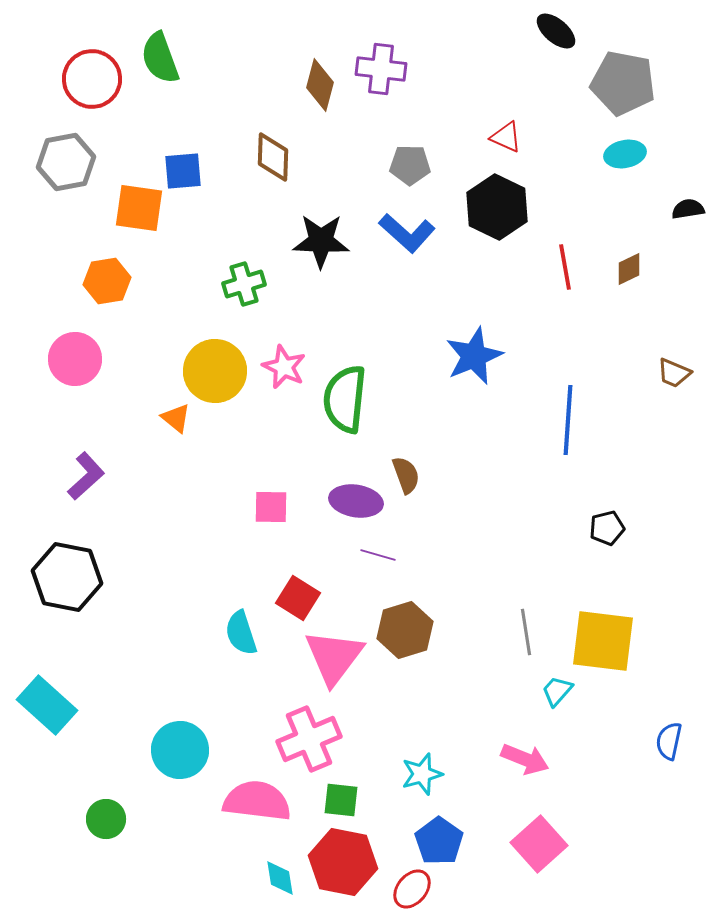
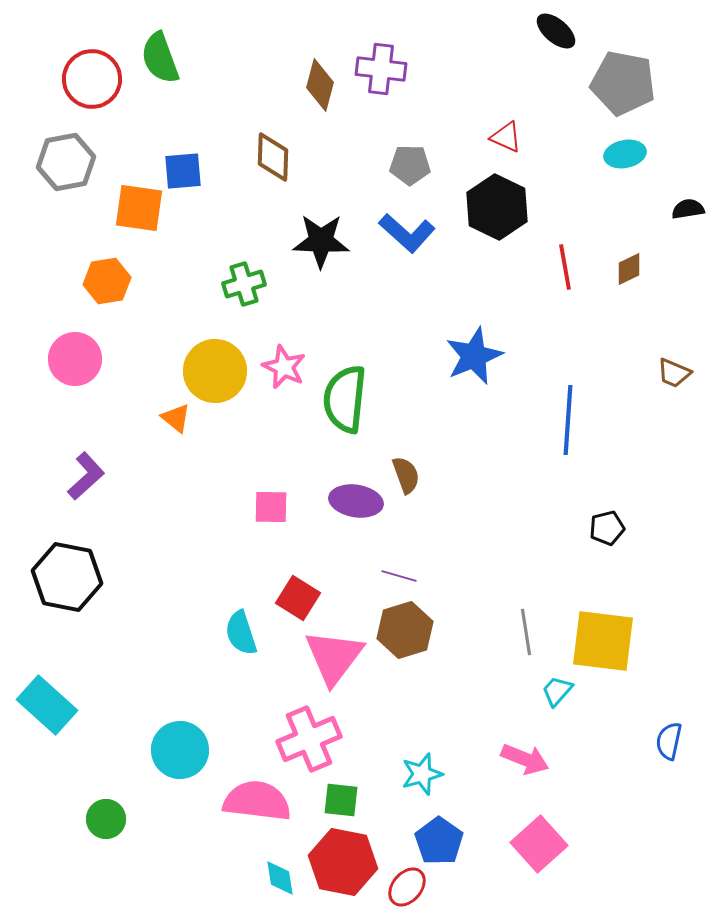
purple line at (378, 555): moved 21 px right, 21 px down
red ellipse at (412, 889): moved 5 px left, 2 px up
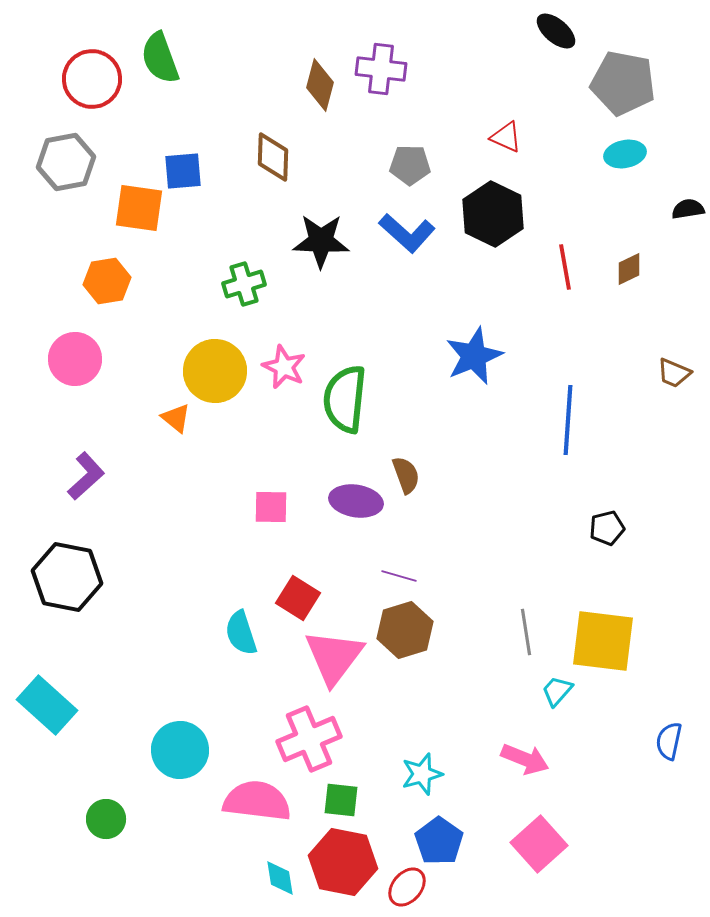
black hexagon at (497, 207): moved 4 px left, 7 px down
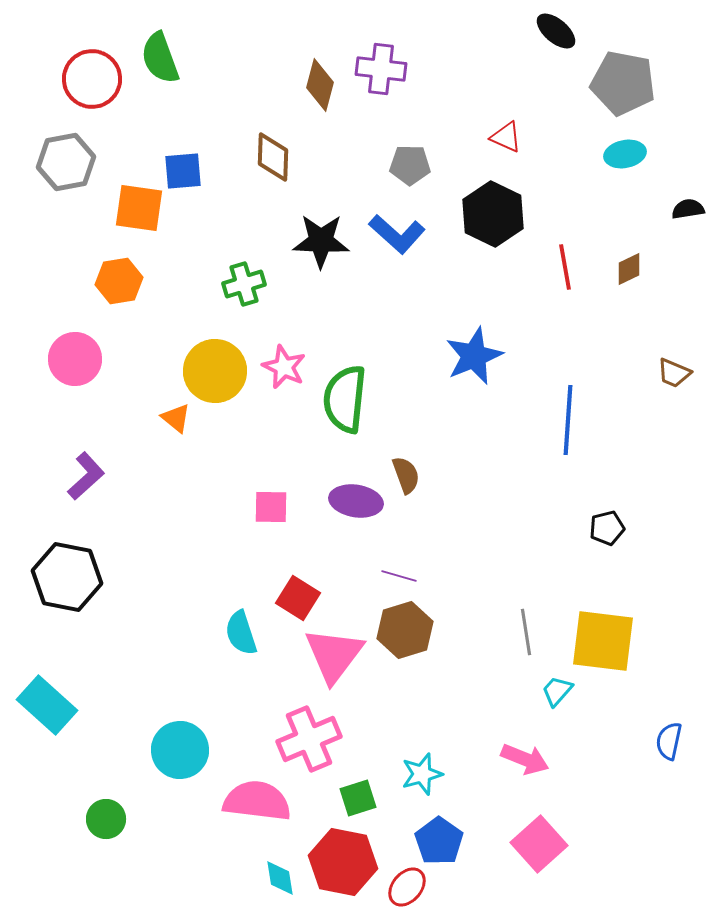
blue L-shape at (407, 233): moved 10 px left, 1 px down
orange hexagon at (107, 281): moved 12 px right
pink triangle at (334, 657): moved 2 px up
green square at (341, 800): moved 17 px right, 2 px up; rotated 24 degrees counterclockwise
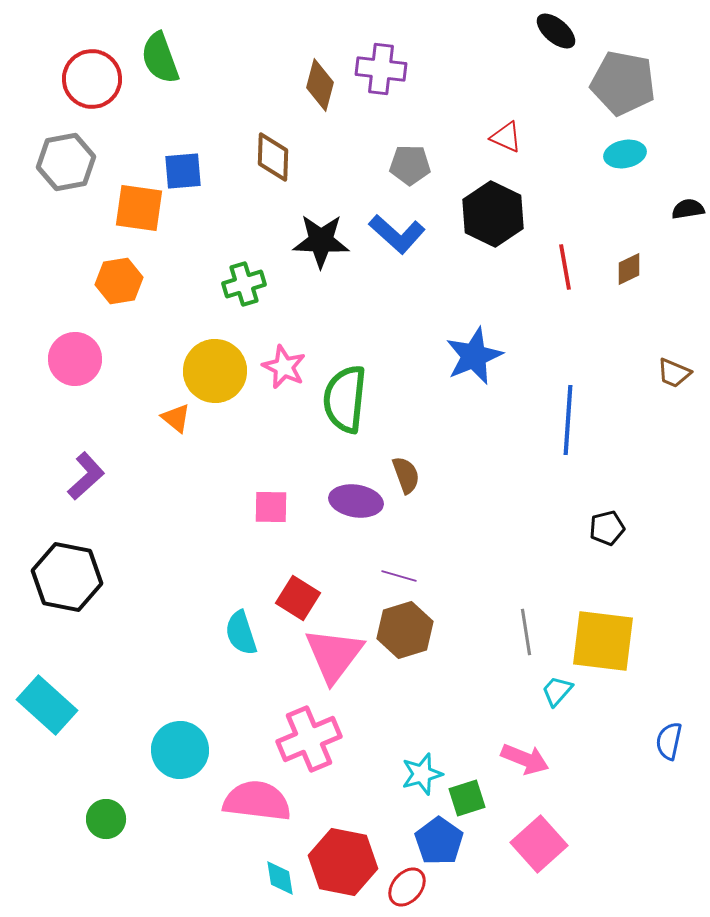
green square at (358, 798): moved 109 px right
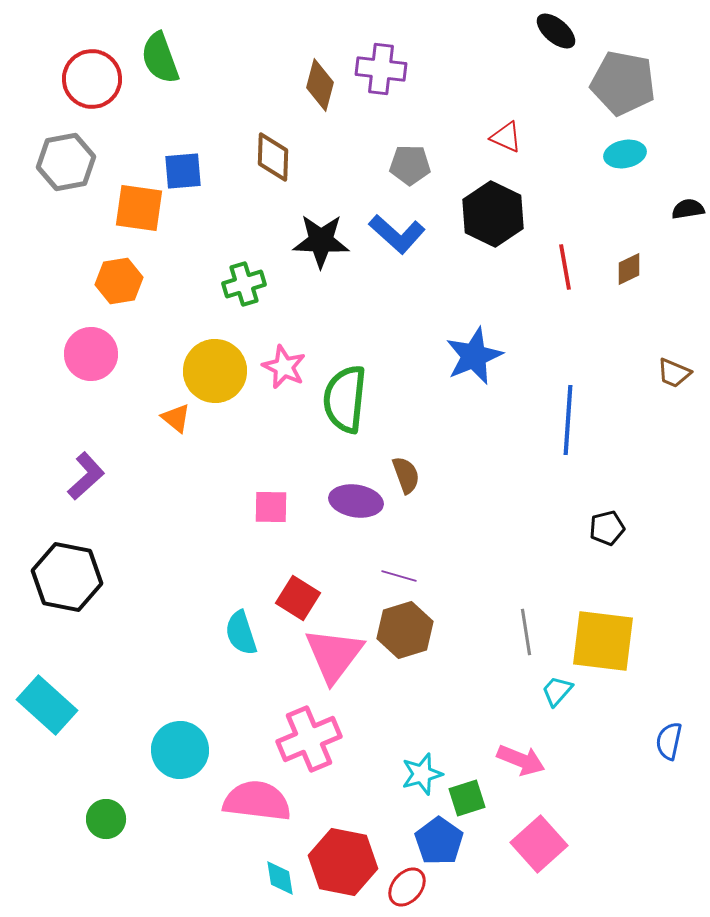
pink circle at (75, 359): moved 16 px right, 5 px up
pink arrow at (525, 759): moved 4 px left, 1 px down
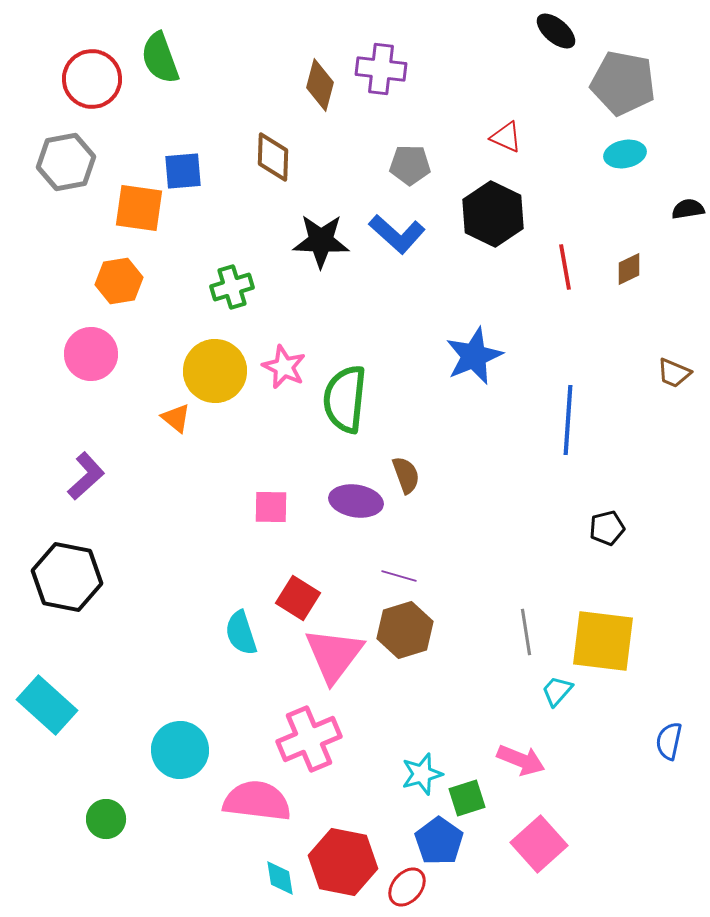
green cross at (244, 284): moved 12 px left, 3 px down
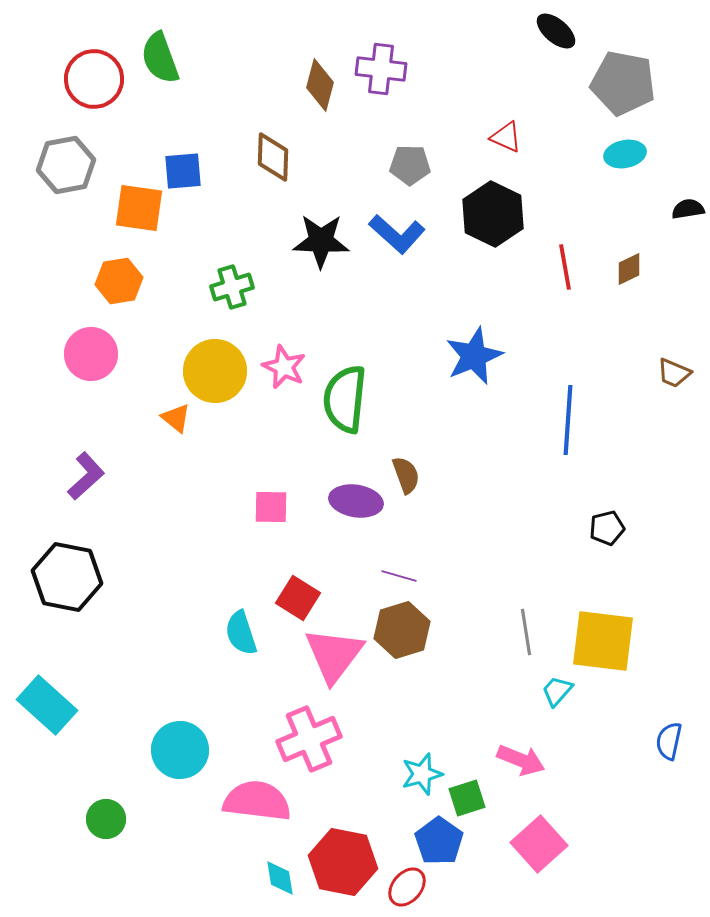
red circle at (92, 79): moved 2 px right
gray hexagon at (66, 162): moved 3 px down
brown hexagon at (405, 630): moved 3 px left
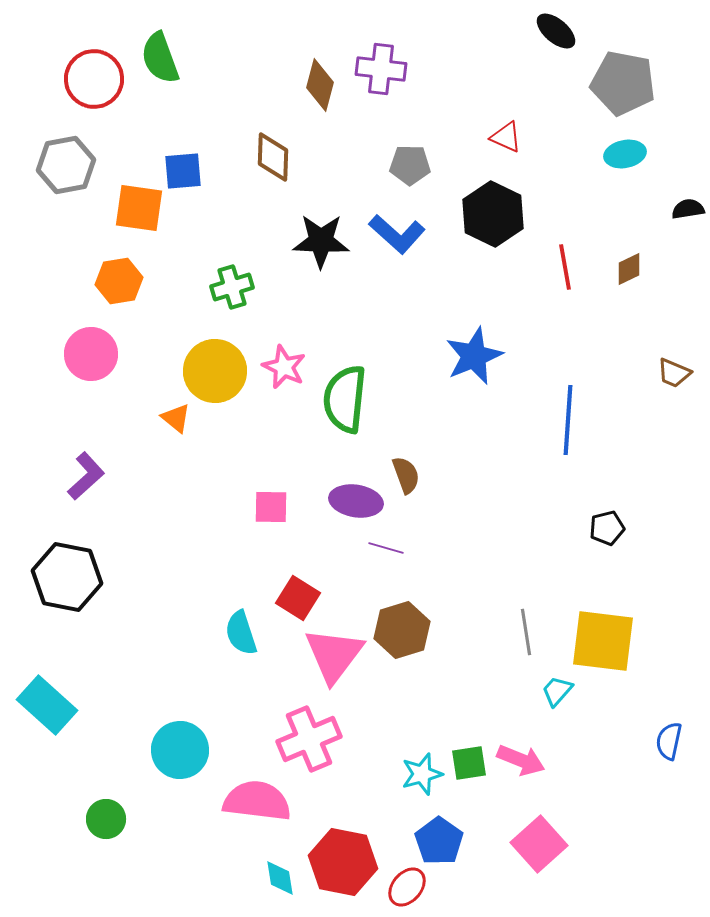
purple line at (399, 576): moved 13 px left, 28 px up
green square at (467, 798): moved 2 px right, 35 px up; rotated 9 degrees clockwise
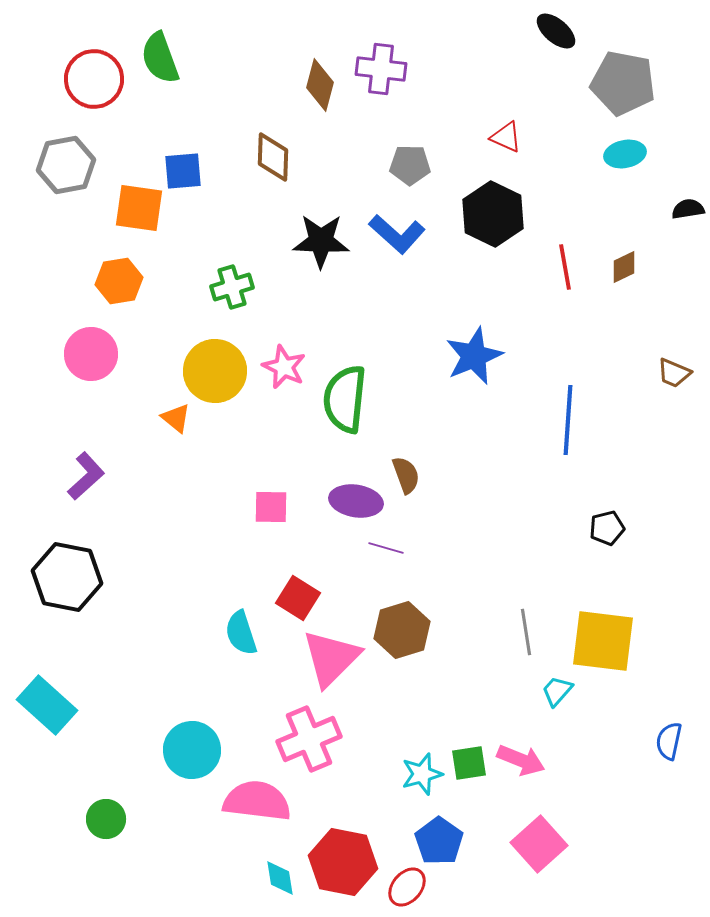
brown diamond at (629, 269): moved 5 px left, 2 px up
pink triangle at (334, 655): moved 3 px left, 3 px down; rotated 8 degrees clockwise
cyan circle at (180, 750): moved 12 px right
